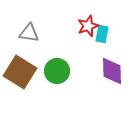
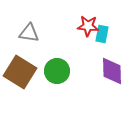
red star: rotated 25 degrees clockwise
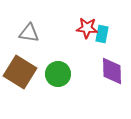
red star: moved 1 px left, 2 px down
green circle: moved 1 px right, 3 px down
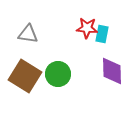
gray triangle: moved 1 px left, 1 px down
brown square: moved 5 px right, 4 px down
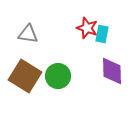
red star: rotated 15 degrees clockwise
green circle: moved 2 px down
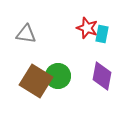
gray triangle: moved 2 px left
purple diamond: moved 10 px left, 5 px down; rotated 12 degrees clockwise
brown square: moved 11 px right, 5 px down
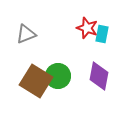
gray triangle: rotated 30 degrees counterclockwise
purple diamond: moved 3 px left
